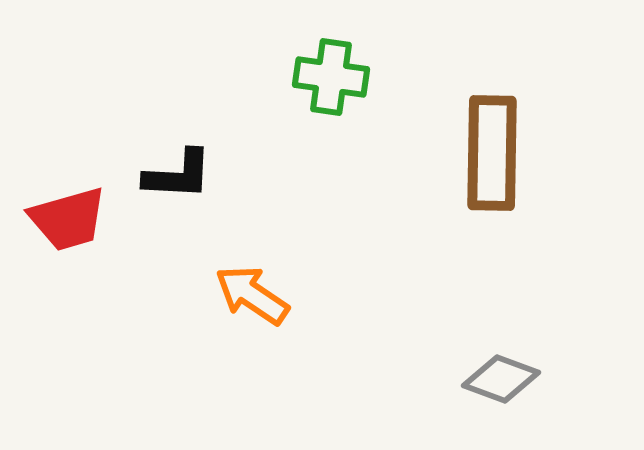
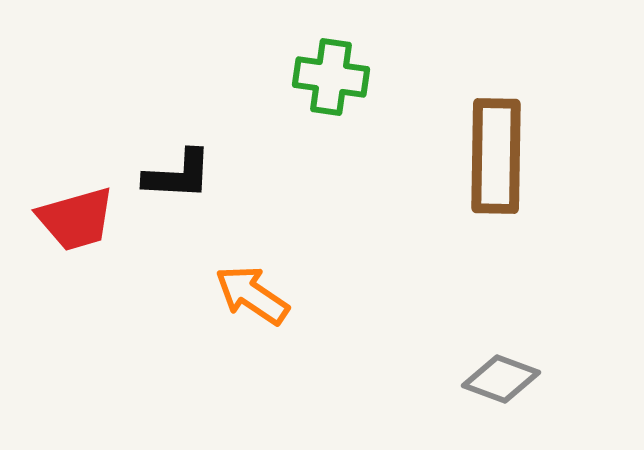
brown rectangle: moved 4 px right, 3 px down
red trapezoid: moved 8 px right
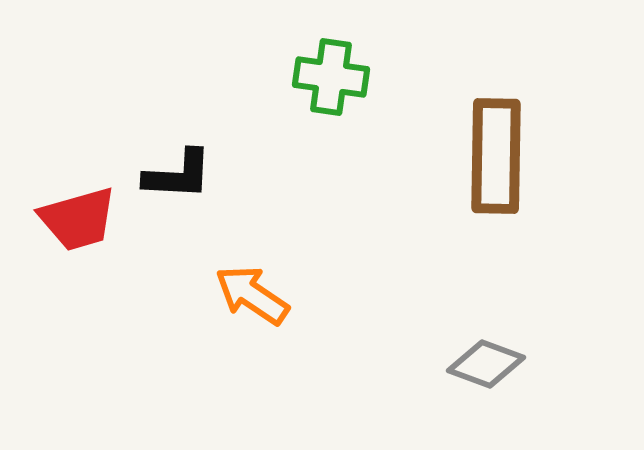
red trapezoid: moved 2 px right
gray diamond: moved 15 px left, 15 px up
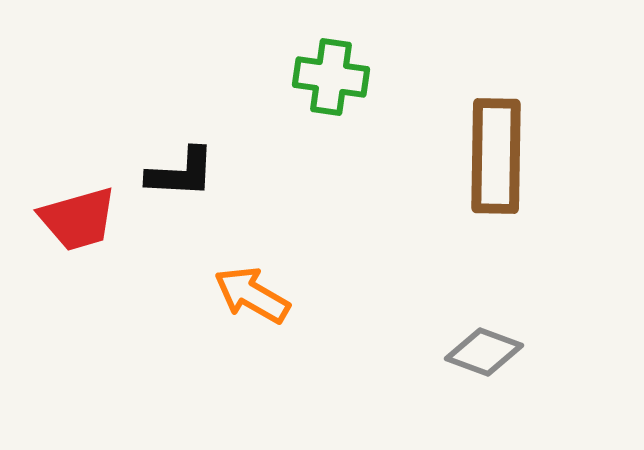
black L-shape: moved 3 px right, 2 px up
orange arrow: rotated 4 degrees counterclockwise
gray diamond: moved 2 px left, 12 px up
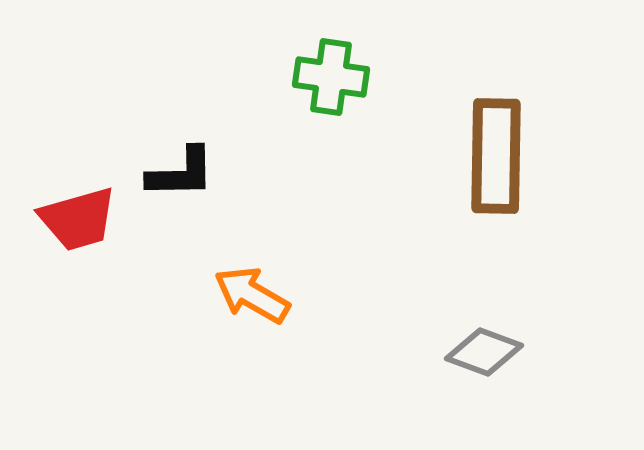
black L-shape: rotated 4 degrees counterclockwise
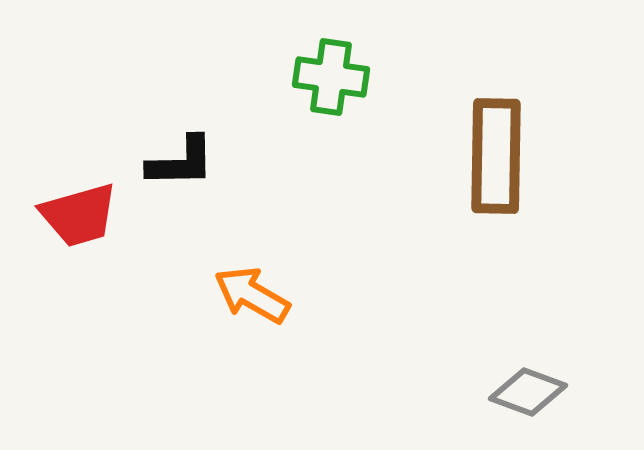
black L-shape: moved 11 px up
red trapezoid: moved 1 px right, 4 px up
gray diamond: moved 44 px right, 40 px down
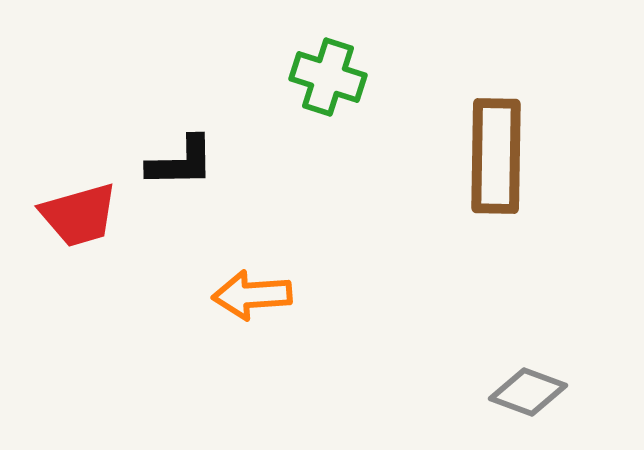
green cross: moved 3 px left; rotated 10 degrees clockwise
orange arrow: rotated 34 degrees counterclockwise
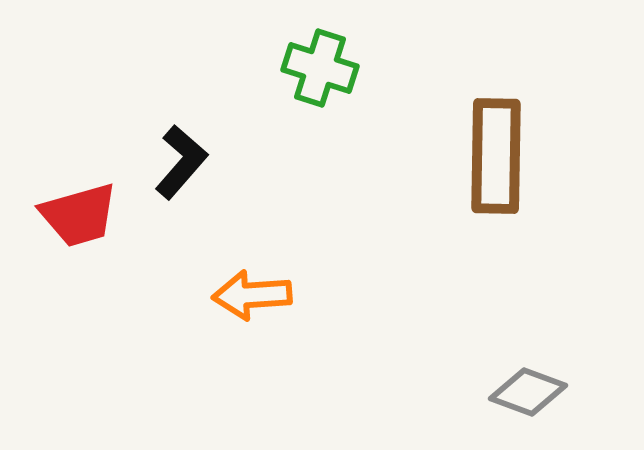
green cross: moved 8 px left, 9 px up
black L-shape: rotated 48 degrees counterclockwise
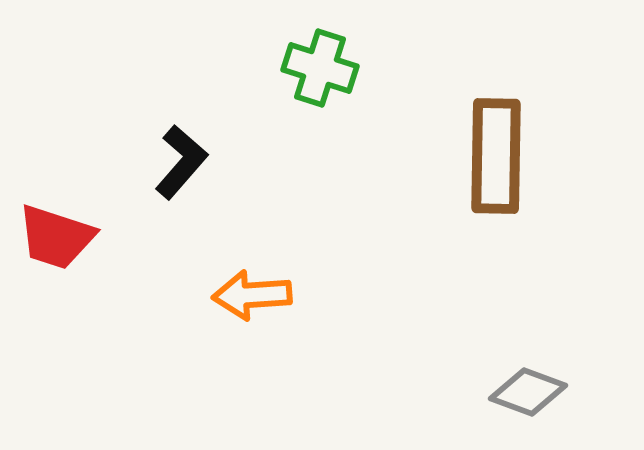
red trapezoid: moved 23 px left, 22 px down; rotated 34 degrees clockwise
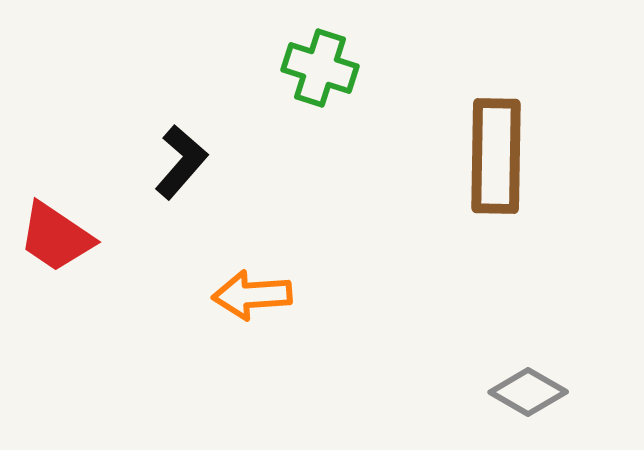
red trapezoid: rotated 16 degrees clockwise
gray diamond: rotated 10 degrees clockwise
